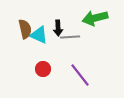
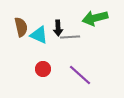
brown semicircle: moved 4 px left, 2 px up
purple line: rotated 10 degrees counterclockwise
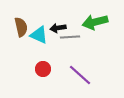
green arrow: moved 4 px down
black arrow: rotated 84 degrees clockwise
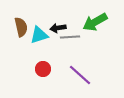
green arrow: rotated 15 degrees counterclockwise
cyan triangle: rotated 42 degrees counterclockwise
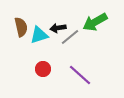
gray line: rotated 36 degrees counterclockwise
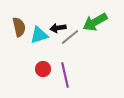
brown semicircle: moved 2 px left
purple line: moved 15 px left; rotated 35 degrees clockwise
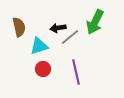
green arrow: rotated 35 degrees counterclockwise
cyan triangle: moved 11 px down
purple line: moved 11 px right, 3 px up
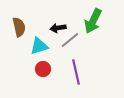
green arrow: moved 2 px left, 1 px up
gray line: moved 3 px down
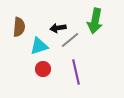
green arrow: moved 2 px right; rotated 15 degrees counterclockwise
brown semicircle: rotated 18 degrees clockwise
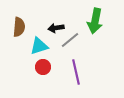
black arrow: moved 2 px left
red circle: moved 2 px up
